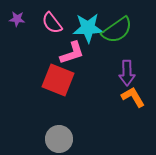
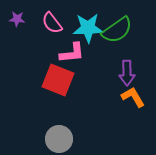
pink L-shape: rotated 12 degrees clockwise
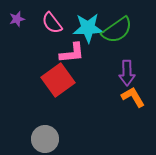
purple star: rotated 21 degrees counterclockwise
red square: rotated 32 degrees clockwise
gray circle: moved 14 px left
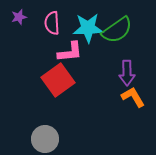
purple star: moved 2 px right, 2 px up
pink semicircle: rotated 35 degrees clockwise
pink L-shape: moved 2 px left, 1 px up
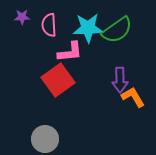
purple star: moved 3 px right; rotated 14 degrees clockwise
pink semicircle: moved 3 px left, 2 px down
purple arrow: moved 7 px left, 7 px down
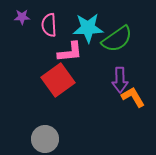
green semicircle: moved 9 px down
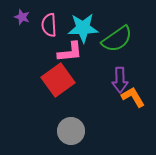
purple star: rotated 21 degrees clockwise
cyan star: moved 5 px left
gray circle: moved 26 px right, 8 px up
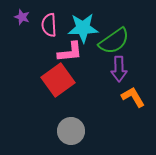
green semicircle: moved 3 px left, 2 px down
purple arrow: moved 1 px left, 11 px up
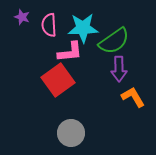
gray circle: moved 2 px down
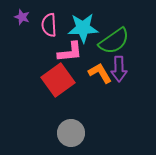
orange L-shape: moved 33 px left, 24 px up
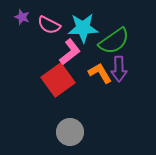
pink semicircle: rotated 60 degrees counterclockwise
pink L-shape: rotated 32 degrees counterclockwise
gray circle: moved 1 px left, 1 px up
